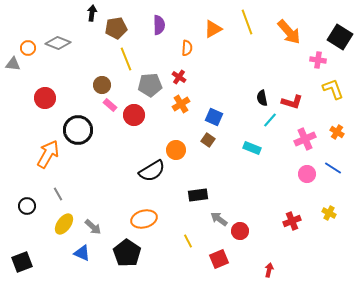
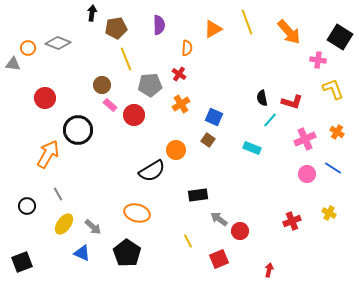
red cross at (179, 77): moved 3 px up
orange ellipse at (144, 219): moved 7 px left, 6 px up; rotated 30 degrees clockwise
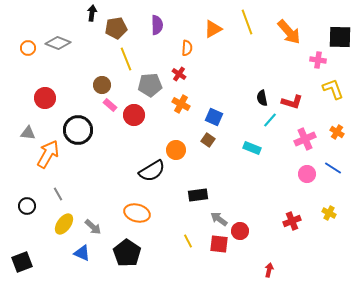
purple semicircle at (159, 25): moved 2 px left
black square at (340, 37): rotated 30 degrees counterclockwise
gray triangle at (13, 64): moved 15 px right, 69 px down
orange cross at (181, 104): rotated 30 degrees counterclockwise
red square at (219, 259): moved 15 px up; rotated 30 degrees clockwise
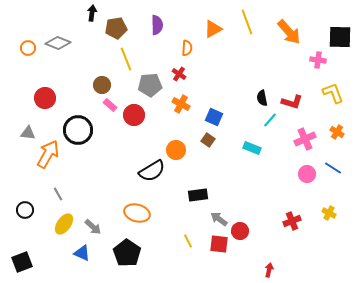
yellow L-shape at (333, 89): moved 4 px down
black circle at (27, 206): moved 2 px left, 4 px down
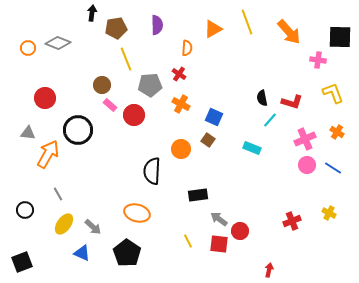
orange circle at (176, 150): moved 5 px right, 1 px up
black semicircle at (152, 171): rotated 124 degrees clockwise
pink circle at (307, 174): moved 9 px up
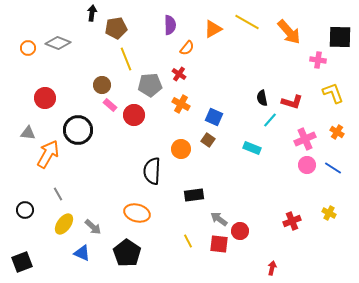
yellow line at (247, 22): rotated 40 degrees counterclockwise
purple semicircle at (157, 25): moved 13 px right
orange semicircle at (187, 48): rotated 35 degrees clockwise
black rectangle at (198, 195): moved 4 px left
red arrow at (269, 270): moved 3 px right, 2 px up
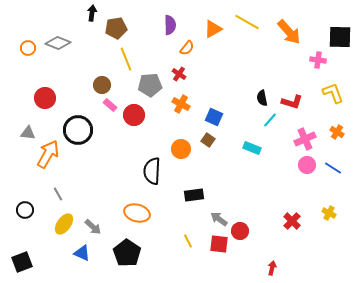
red cross at (292, 221): rotated 24 degrees counterclockwise
